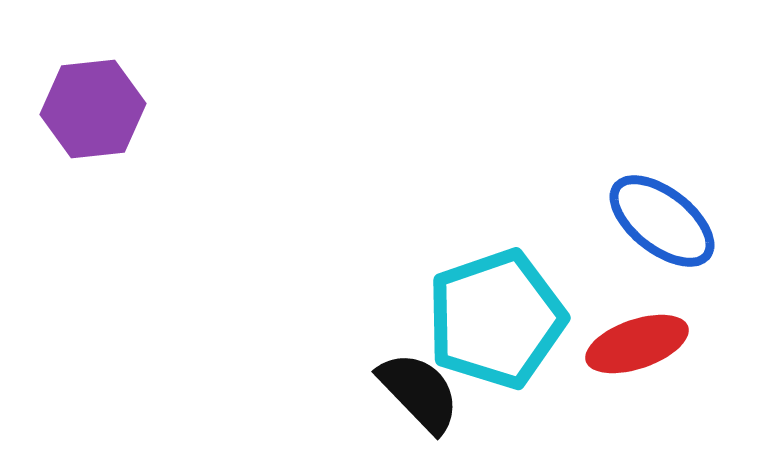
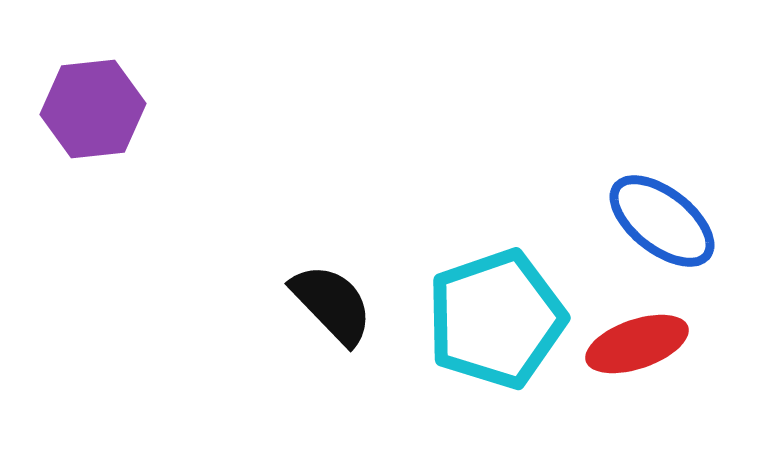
black semicircle: moved 87 px left, 88 px up
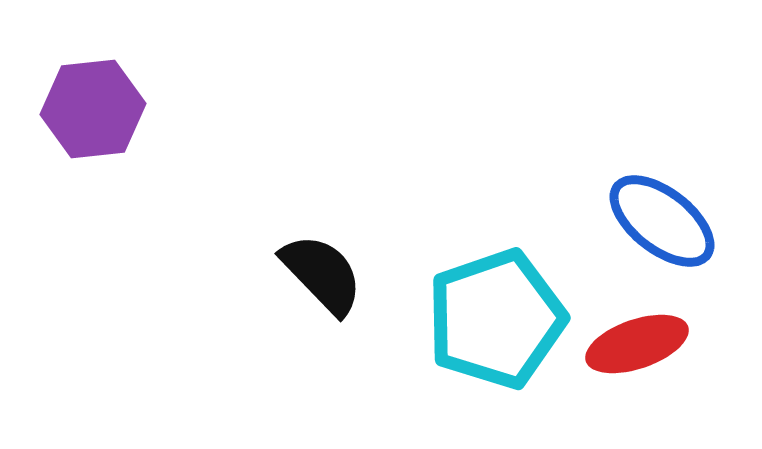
black semicircle: moved 10 px left, 30 px up
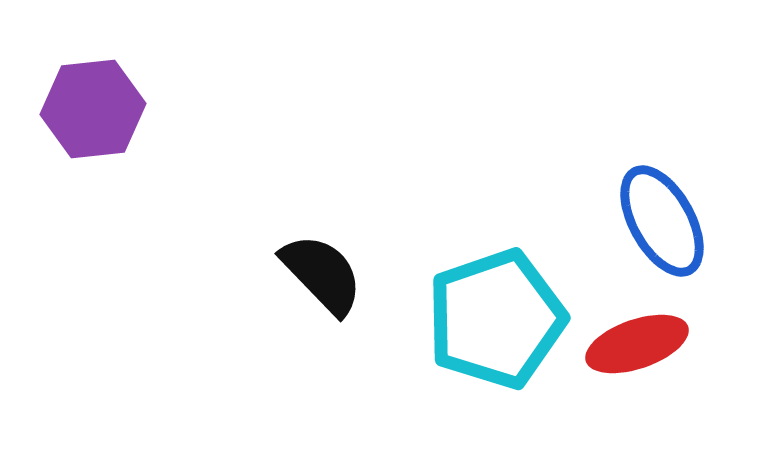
blue ellipse: rotated 23 degrees clockwise
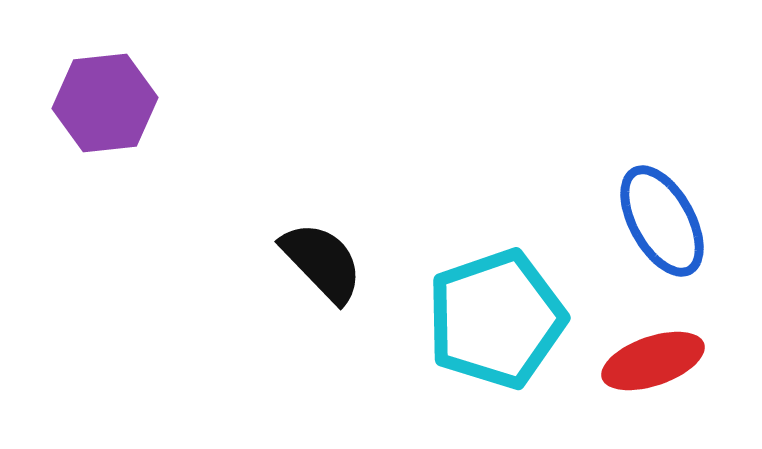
purple hexagon: moved 12 px right, 6 px up
black semicircle: moved 12 px up
red ellipse: moved 16 px right, 17 px down
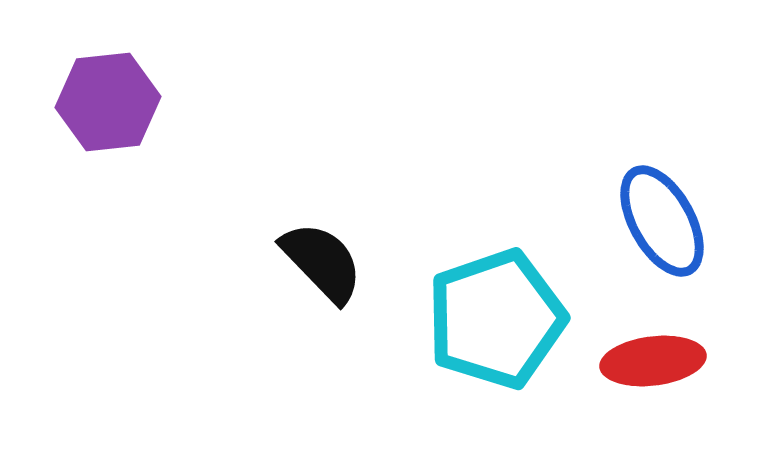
purple hexagon: moved 3 px right, 1 px up
red ellipse: rotated 12 degrees clockwise
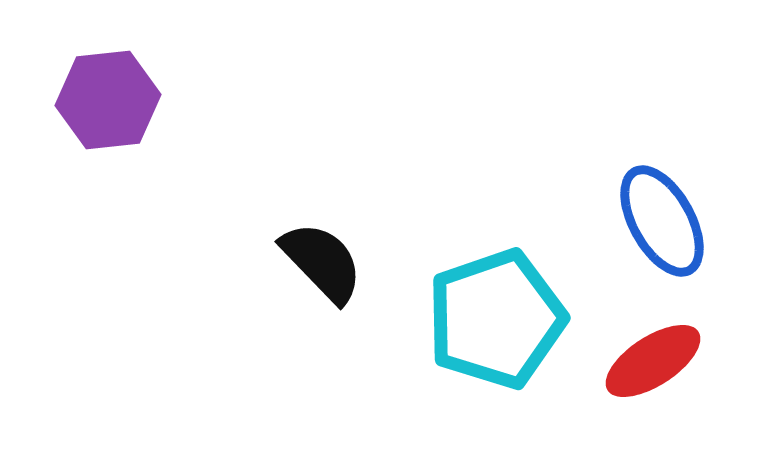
purple hexagon: moved 2 px up
red ellipse: rotated 26 degrees counterclockwise
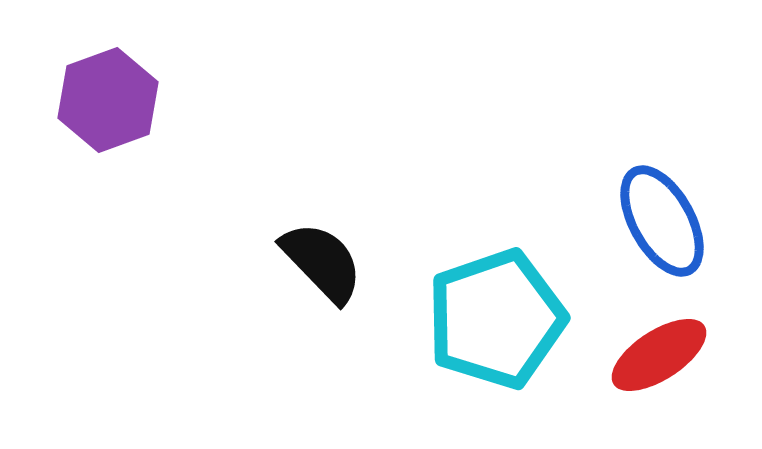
purple hexagon: rotated 14 degrees counterclockwise
red ellipse: moved 6 px right, 6 px up
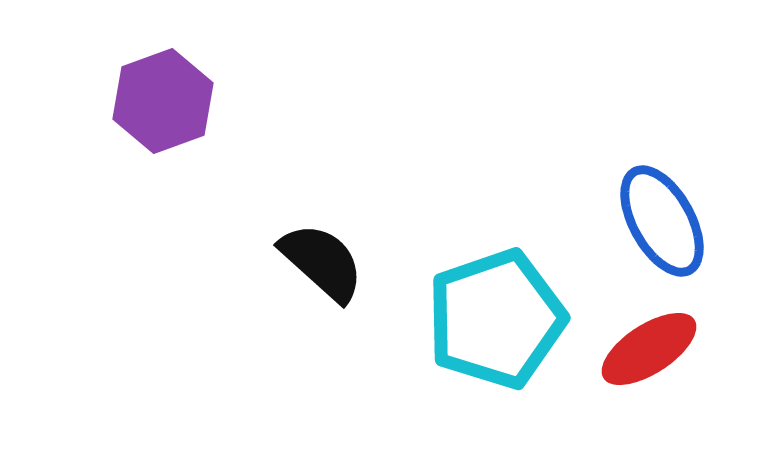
purple hexagon: moved 55 px right, 1 px down
black semicircle: rotated 4 degrees counterclockwise
red ellipse: moved 10 px left, 6 px up
